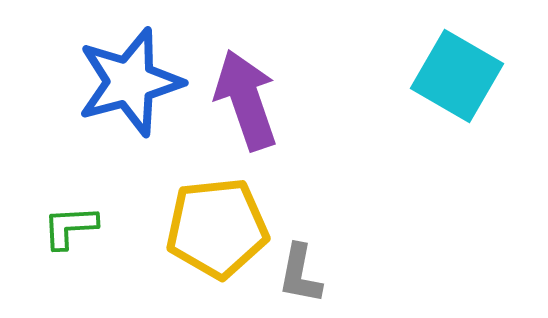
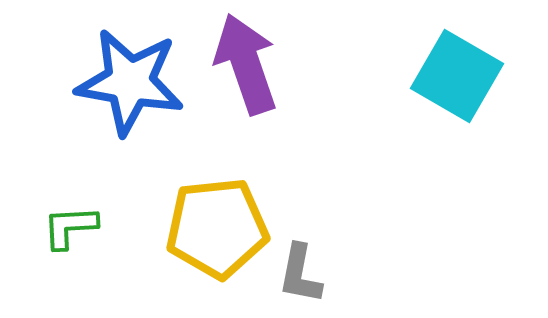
blue star: rotated 25 degrees clockwise
purple arrow: moved 36 px up
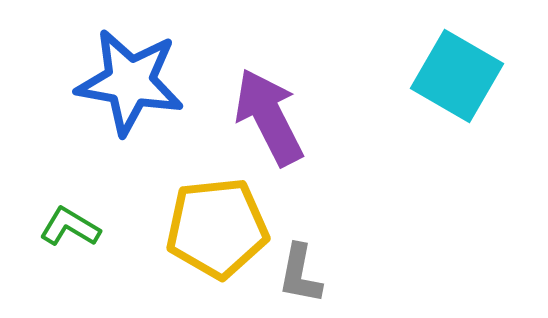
purple arrow: moved 23 px right, 53 px down; rotated 8 degrees counterclockwise
green L-shape: rotated 34 degrees clockwise
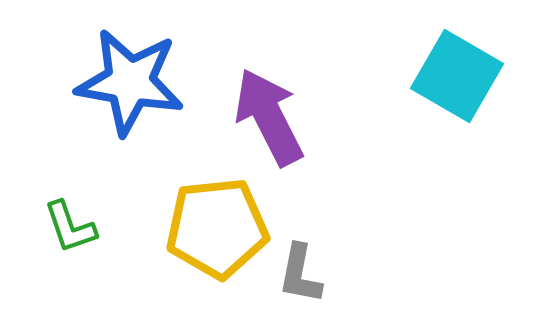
green L-shape: rotated 140 degrees counterclockwise
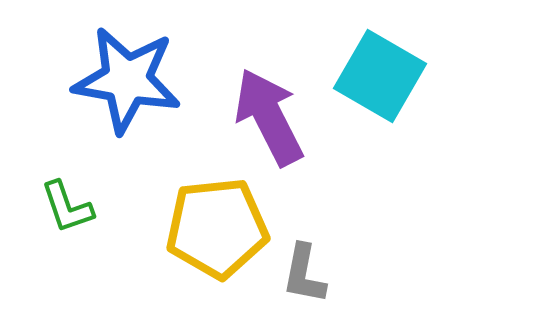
cyan square: moved 77 px left
blue star: moved 3 px left, 2 px up
green L-shape: moved 3 px left, 20 px up
gray L-shape: moved 4 px right
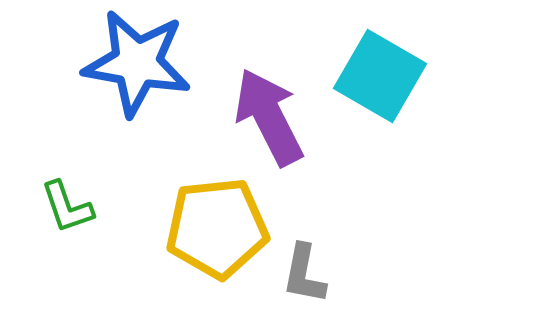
blue star: moved 10 px right, 17 px up
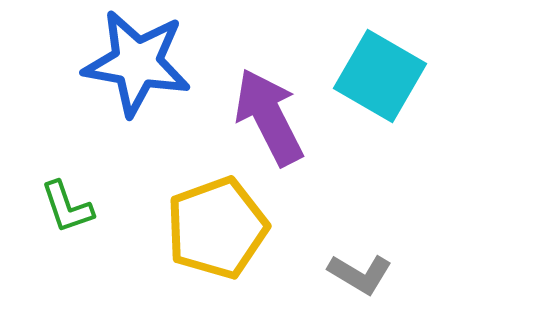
yellow pentagon: rotated 14 degrees counterclockwise
gray L-shape: moved 56 px right; rotated 70 degrees counterclockwise
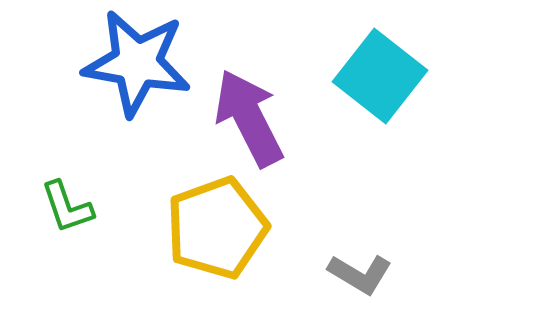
cyan square: rotated 8 degrees clockwise
purple arrow: moved 20 px left, 1 px down
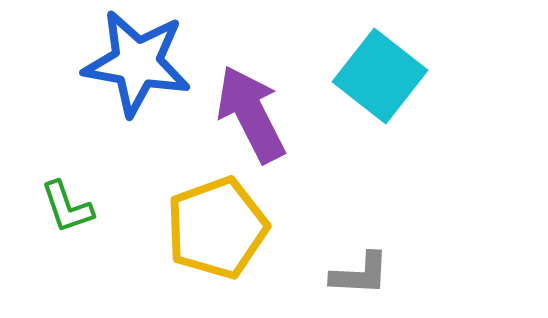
purple arrow: moved 2 px right, 4 px up
gray L-shape: rotated 28 degrees counterclockwise
